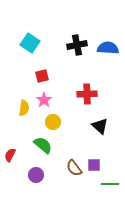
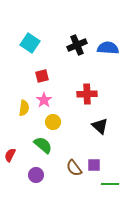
black cross: rotated 12 degrees counterclockwise
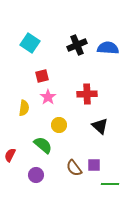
pink star: moved 4 px right, 3 px up
yellow circle: moved 6 px right, 3 px down
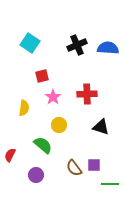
pink star: moved 5 px right
black triangle: moved 1 px right, 1 px down; rotated 24 degrees counterclockwise
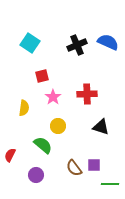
blue semicircle: moved 6 px up; rotated 20 degrees clockwise
yellow circle: moved 1 px left, 1 px down
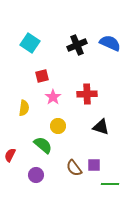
blue semicircle: moved 2 px right, 1 px down
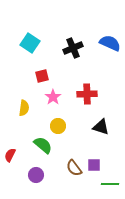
black cross: moved 4 px left, 3 px down
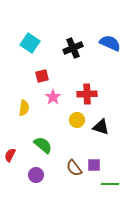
yellow circle: moved 19 px right, 6 px up
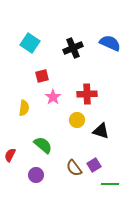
black triangle: moved 4 px down
purple square: rotated 32 degrees counterclockwise
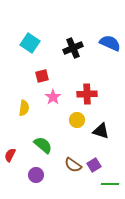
brown semicircle: moved 1 px left, 3 px up; rotated 18 degrees counterclockwise
